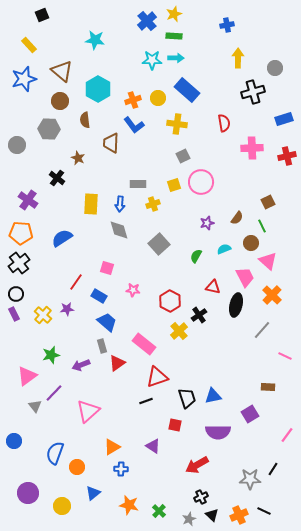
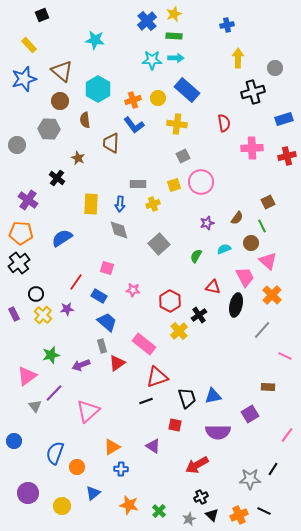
black circle at (16, 294): moved 20 px right
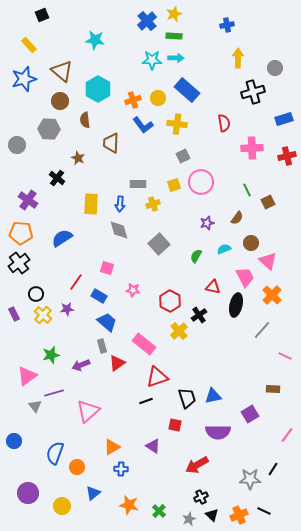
blue L-shape at (134, 125): moved 9 px right
green line at (262, 226): moved 15 px left, 36 px up
brown rectangle at (268, 387): moved 5 px right, 2 px down
purple line at (54, 393): rotated 30 degrees clockwise
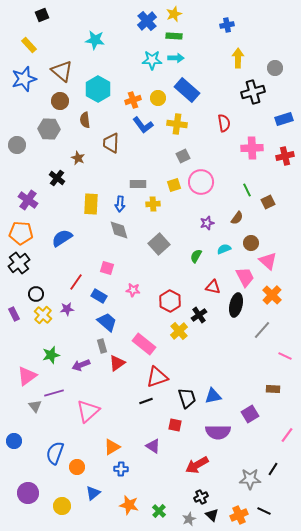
red cross at (287, 156): moved 2 px left
yellow cross at (153, 204): rotated 16 degrees clockwise
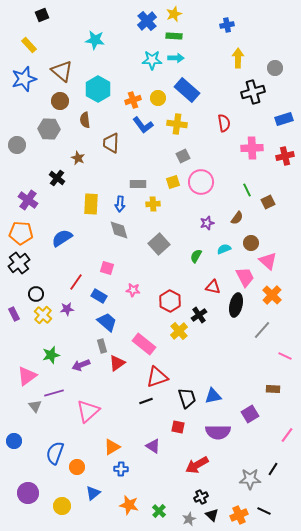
yellow square at (174, 185): moved 1 px left, 3 px up
red square at (175, 425): moved 3 px right, 2 px down
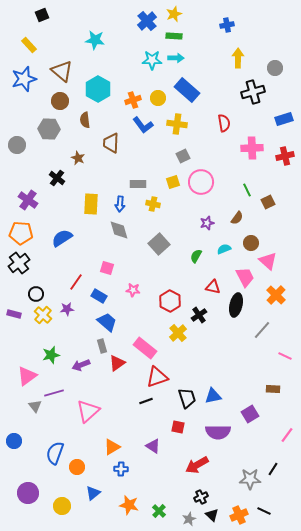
yellow cross at (153, 204): rotated 16 degrees clockwise
orange cross at (272, 295): moved 4 px right
purple rectangle at (14, 314): rotated 48 degrees counterclockwise
yellow cross at (179, 331): moved 1 px left, 2 px down
pink rectangle at (144, 344): moved 1 px right, 4 px down
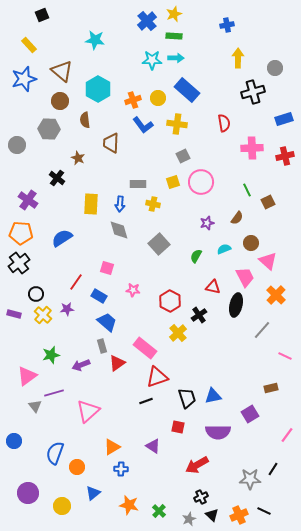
brown rectangle at (273, 389): moved 2 px left, 1 px up; rotated 16 degrees counterclockwise
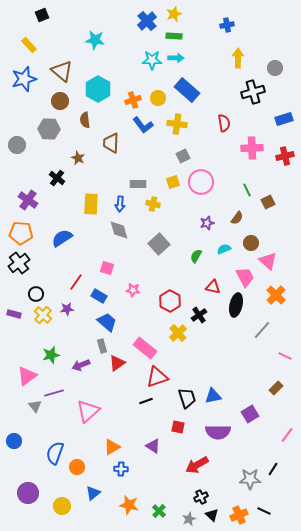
brown rectangle at (271, 388): moved 5 px right; rotated 32 degrees counterclockwise
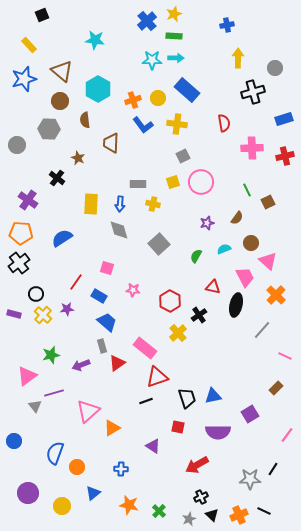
orange triangle at (112, 447): moved 19 px up
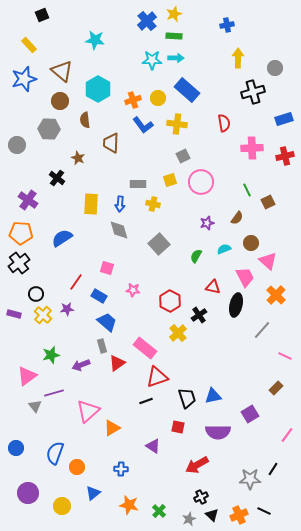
yellow square at (173, 182): moved 3 px left, 2 px up
blue circle at (14, 441): moved 2 px right, 7 px down
